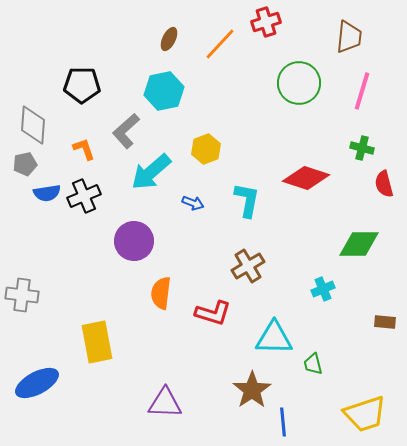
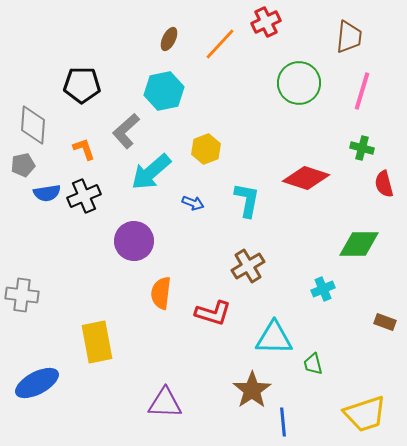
red cross: rotated 8 degrees counterclockwise
gray pentagon: moved 2 px left, 1 px down
brown rectangle: rotated 15 degrees clockwise
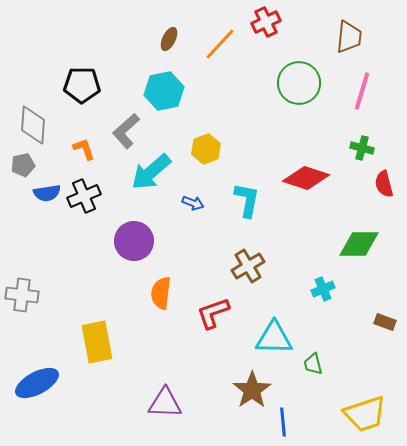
red L-shape: rotated 144 degrees clockwise
